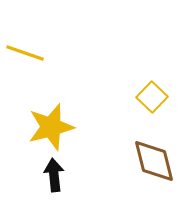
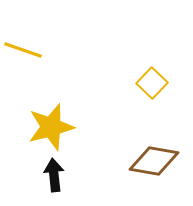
yellow line: moved 2 px left, 3 px up
yellow square: moved 14 px up
brown diamond: rotated 66 degrees counterclockwise
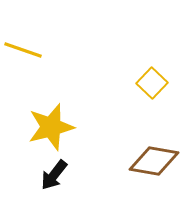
black arrow: rotated 136 degrees counterclockwise
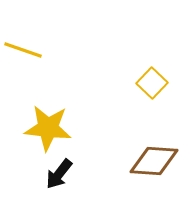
yellow star: moved 3 px left, 1 px down; rotated 21 degrees clockwise
brown diamond: rotated 6 degrees counterclockwise
black arrow: moved 5 px right, 1 px up
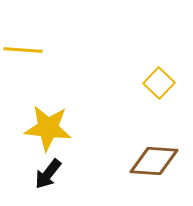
yellow line: rotated 15 degrees counterclockwise
yellow square: moved 7 px right
black arrow: moved 11 px left
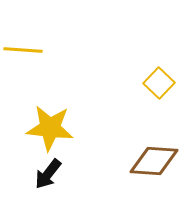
yellow star: moved 2 px right
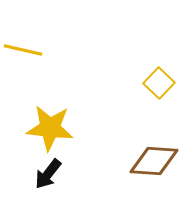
yellow line: rotated 9 degrees clockwise
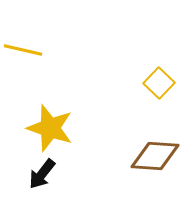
yellow star: rotated 12 degrees clockwise
brown diamond: moved 1 px right, 5 px up
black arrow: moved 6 px left
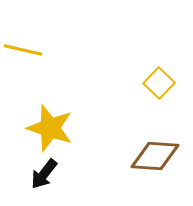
black arrow: moved 2 px right
